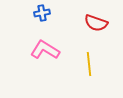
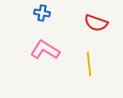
blue cross: rotated 21 degrees clockwise
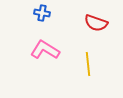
yellow line: moved 1 px left
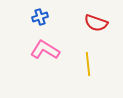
blue cross: moved 2 px left, 4 px down; rotated 28 degrees counterclockwise
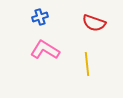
red semicircle: moved 2 px left
yellow line: moved 1 px left
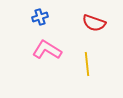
pink L-shape: moved 2 px right
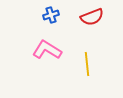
blue cross: moved 11 px right, 2 px up
red semicircle: moved 2 px left, 6 px up; rotated 40 degrees counterclockwise
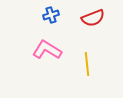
red semicircle: moved 1 px right, 1 px down
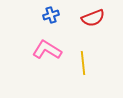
yellow line: moved 4 px left, 1 px up
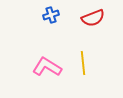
pink L-shape: moved 17 px down
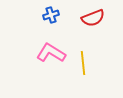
pink L-shape: moved 4 px right, 14 px up
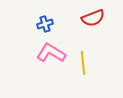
blue cross: moved 6 px left, 9 px down
